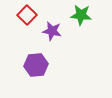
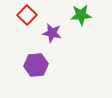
green star: rotated 10 degrees counterclockwise
purple star: moved 2 px down
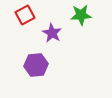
red square: moved 2 px left; rotated 18 degrees clockwise
purple star: rotated 18 degrees clockwise
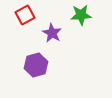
purple hexagon: rotated 10 degrees counterclockwise
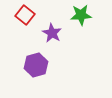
red square: rotated 24 degrees counterclockwise
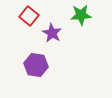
red square: moved 4 px right, 1 px down
purple hexagon: rotated 25 degrees clockwise
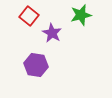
green star: rotated 10 degrees counterclockwise
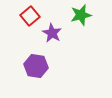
red square: moved 1 px right; rotated 12 degrees clockwise
purple hexagon: moved 1 px down
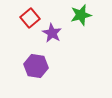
red square: moved 2 px down
